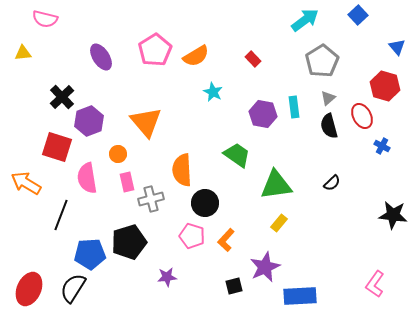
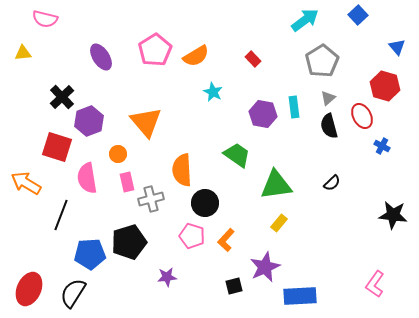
black semicircle at (73, 288): moved 5 px down
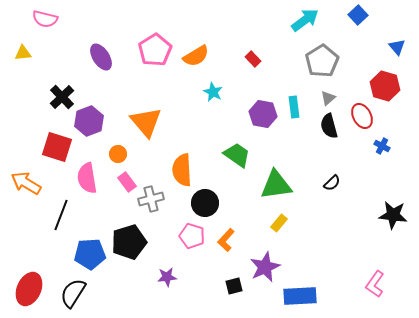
pink rectangle at (127, 182): rotated 24 degrees counterclockwise
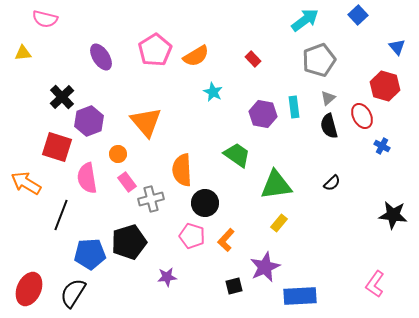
gray pentagon at (322, 61): moved 3 px left, 1 px up; rotated 12 degrees clockwise
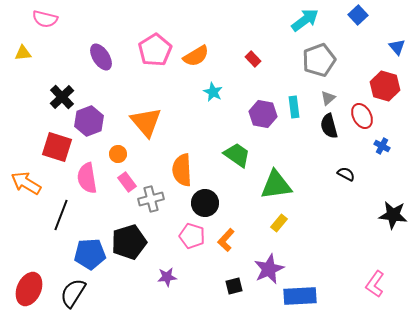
black semicircle at (332, 183): moved 14 px right, 9 px up; rotated 108 degrees counterclockwise
purple star at (265, 267): moved 4 px right, 2 px down
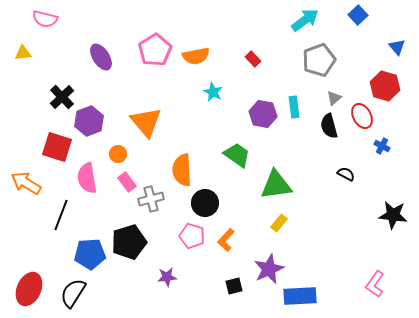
orange semicircle at (196, 56): rotated 20 degrees clockwise
gray triangle at (328, 98): moved 6 px right
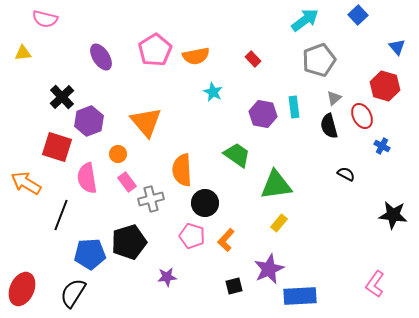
red ellipse at (29, 289): moved 7 px left
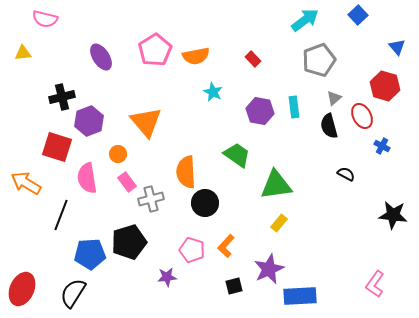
black cross at (62, 97): rotated 30 degrees clockwise
purple hexagon at (263, 114): moved 3 px left, 3 px up
orange semicircle at (182, 170): moved 4 px right, 2 px down
pink pentagon at (192, 236): moved 14 px down
orange L-shape at (226, 240): moved 6 px down
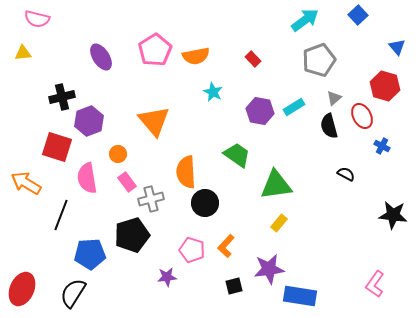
pink semicircle at (45, 19): moved 8 px left
cyan rectangle at (294, 107): rotated 65 degrees clockwise
orange triangle at (146, 122): moved 8 px right, 1 px up
black pentagon at (129, 242): moved 3 px right, 7 px up
purple star at (269, 269): rotated 16 degrees clockwise
blue rectangle at (300, 296): rotated 12 degrees clockwise
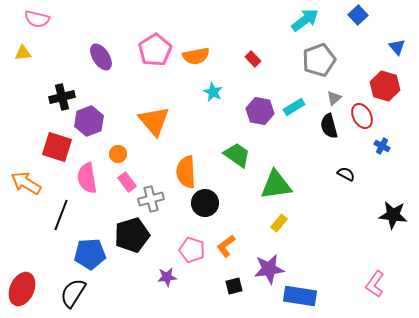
orange L-shape at (226, 246): rotated 10 degrees clockwise
